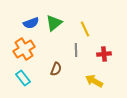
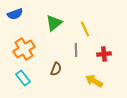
blue semicircle: moved 16 px left, 9 px up
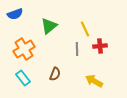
green triangle: moved 5 px left, 3 px down
gray line: moved 1 px right, 1 px up
red cross: moved 4 px left, 8 px up
brown semicircle: moved 1 px left, 5 px down
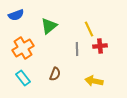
blue semicircle: moved 1 px right, 1 px down
yellow line: moved 4 px right
orange cross: moved 1 px left, 1 px up
yellow arrow: rotated 18 degrees counterclockwise
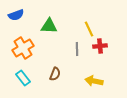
green triangle: rotated 42 degrees clockwise
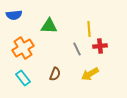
blue semicircle: moved 2 px left; rotated 14 degrees clockwise
yellow line: rotated 21 degrees clockwise
gray line: rotated 24 degrees counterclockwise
yellow arrow: moved 4 px left, 7 px up; rotated 42 degrees counterclockwise
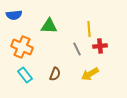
orange cross: moved 1 px left, 1 px up; rotated 35 degrees counterclockwise
cyan rectangle: moved 2 px right, 3 px up
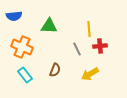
blue semicircle: moved 1 px down
brown semicircle: moved 4 px up
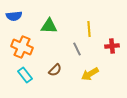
red cross: moved 12 px right
brown semicircle: rotated 24 degrees clockwise
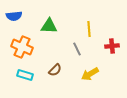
cyan rectangle: rotated 35 degrees counterclockwise
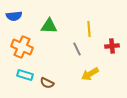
brown semicircle: moved 8 px left, 13 px down; rotated 72 degrees clockwise
